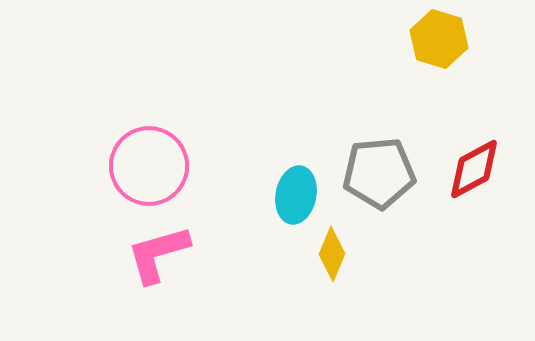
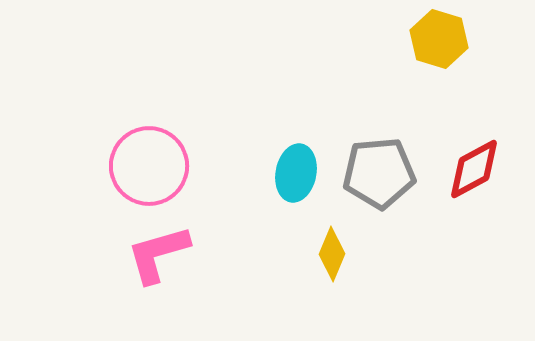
cyan ellipse: moved 22 px up
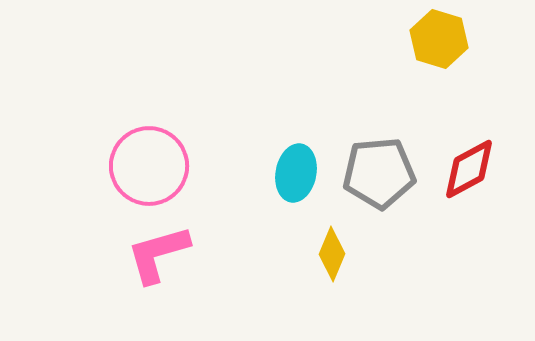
red diamond: moved 5 px left
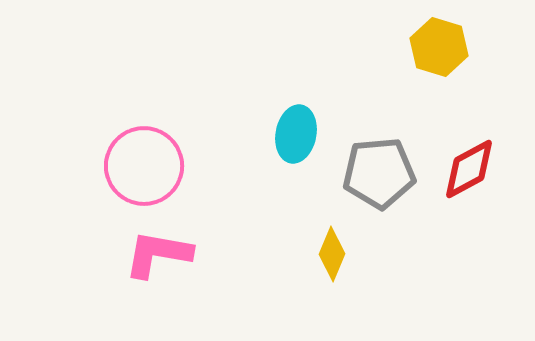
yellow hexagon: moved 8 px down
pink circle: moved 5 px left
cyan ellipse: moved 39 px up
pink L-shape: rotated 26 degrees clockwise
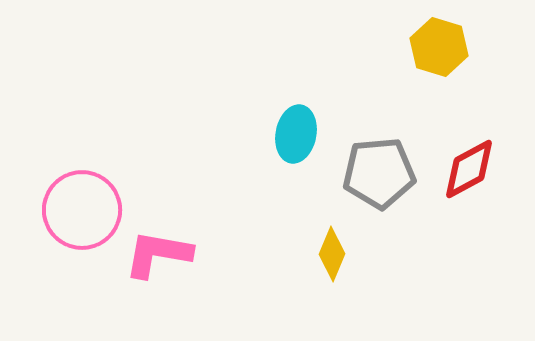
pink circle: moved 62 px left, 44 px down
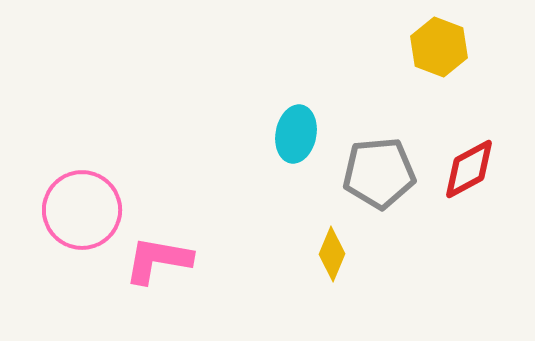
yellow hexagon: rotated 4 degrees clockwise
pink L-shape: moved 6 px down
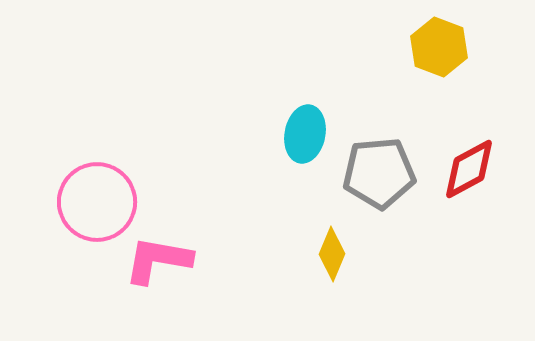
cyan ellipse: moved 9 px right
pink circle: moved 15 px right, 8 px up
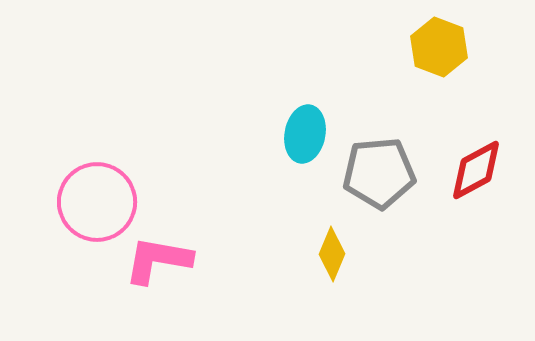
red diamond: moved 7 px right, 1 px down
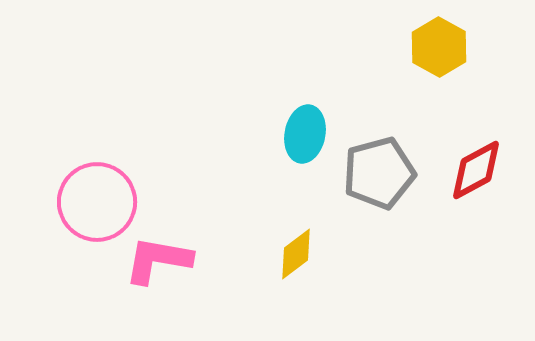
yellow hexagon: rotated 8 degrees clockwise
gray pentagon: rotated 10 degrees counterclockwise
yellow diamond: moved 36 px left; rotated 30 degrees clockwise
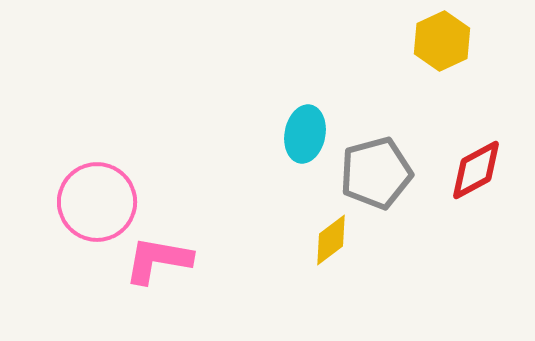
yellow hexagon: moved 3 px right, 6 px up; rotated 6 degrees clockwise
gray pentagon: moved 3 px left
yellow diamond: moved 35 px right, 14 px up
